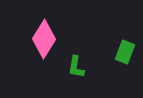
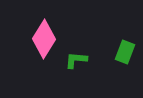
green L-shape: moved 7 px up; rotated 85 degrees clockwise
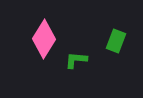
green rectangle: moved 9 px left, 11 px up
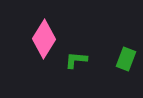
green rectangle: moved 10 px right, 18 px down
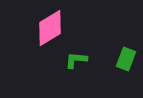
pink diamond: moved 6 px right, 11 px up; rotated 27 degrees clockwise
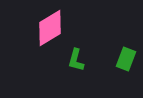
green L-shape: rotated 80 degrees counterclockwise
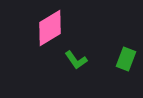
green L-shape: rotated 50 degrees counterclockwise
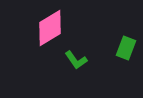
green rectangle: moved 11 px up
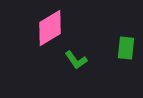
green rectangle: rotated 15 degrees counterclockwise
